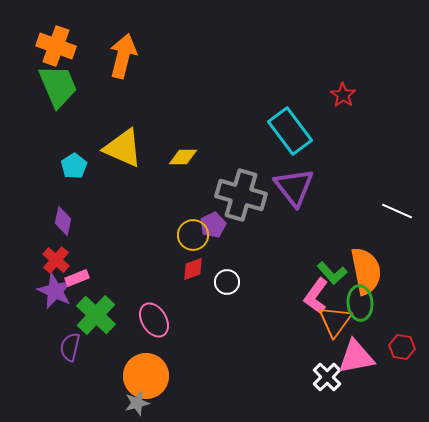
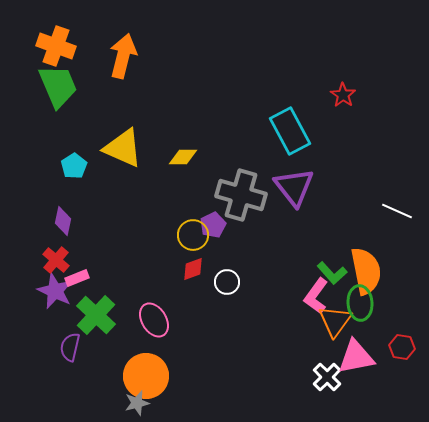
cyan rectangle: rotated 9 degrees clockwise
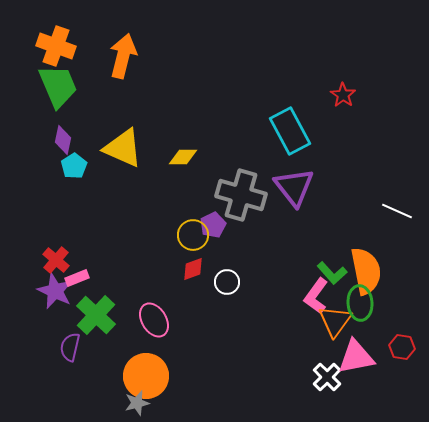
purple diamond: moved 81 px up
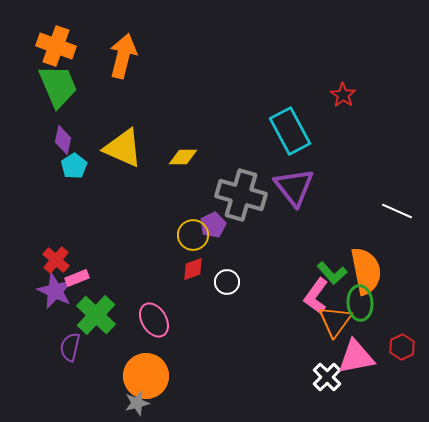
red hexagon: rotated 25 degrees clockwise
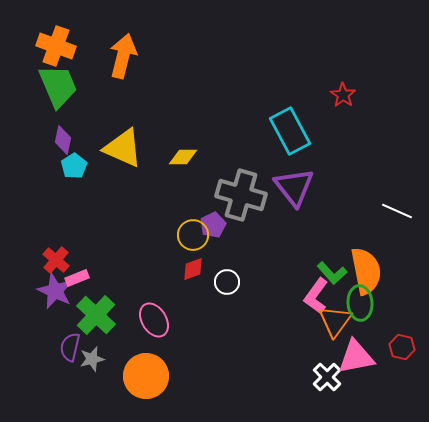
red hexagon: rotated 20 degrees counterclockwise
gray star: moved 45 px left, 44 px up
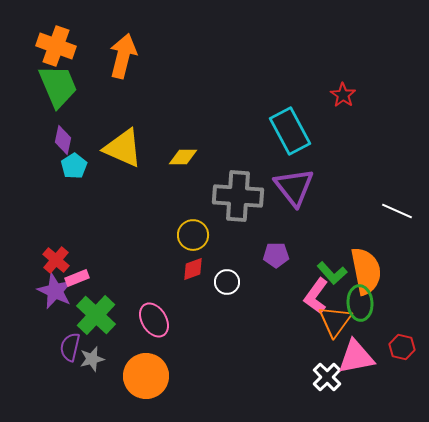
gray cross: moved 3 px left, 1 px down; rotated 12 degrees counterclockwise
purple pentagon: moved 63 px right, 30 px down; rotated 25 degrees clockwise
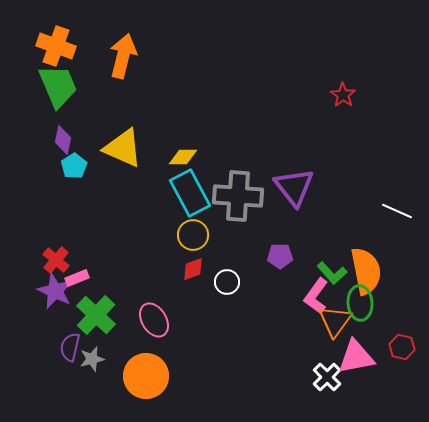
cyan rectangle: moved 100 px left, 62 px down
purple pentagon: moved 4 px right, 1 px down
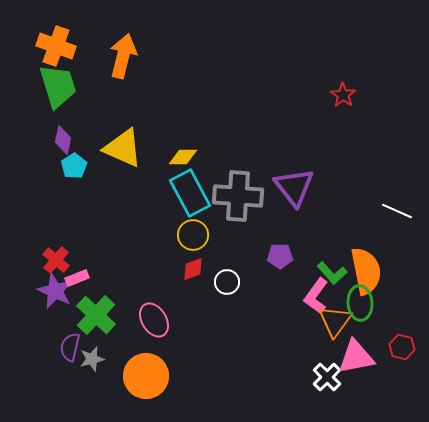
green trapezoid: rotated 6 degrees clockwise
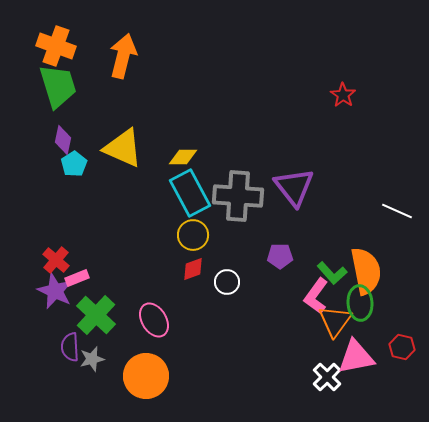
cyan pentagon: moved 2 px up
purple semicircle: rotated 16 degrees counterclockwise
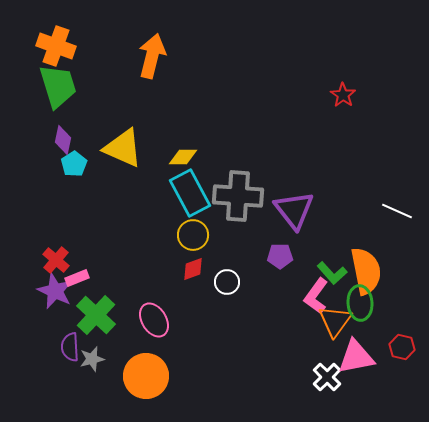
orange arrow: moved 29 px right
purple triangle: moved 23 px down
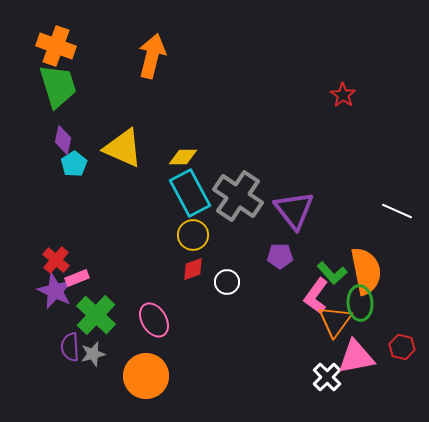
gray cross: rotated 30 degrees clockwise
gray star: moved 1 px right, 5 px up
